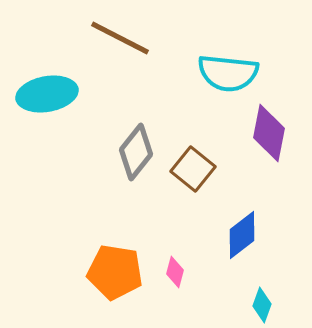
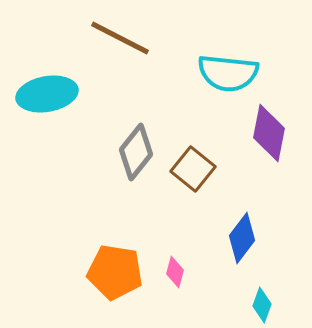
blue diamond: moved 3 px down; rotated 15 degrees counterclockwise
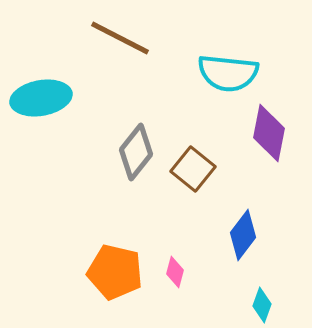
cyan ellipse: moved 6 px left, 4 px down
blue diamond: moved 1 px right, 3 px up
orange pentagon: rotated 4 degrees clockwise
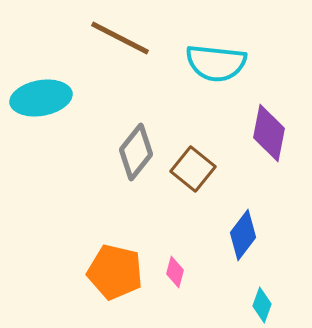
cyan semicircle: moved 12 px left, 10 px up
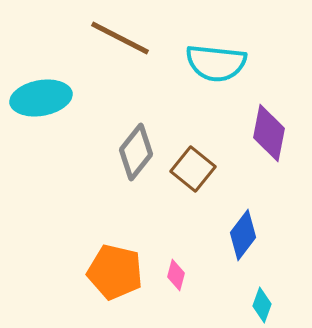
pink diamond: moved 1 px right, 3 px down
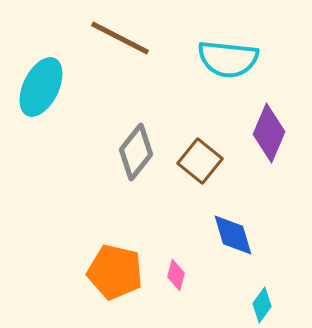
cyan semicircle: moved 12 px right, 4 px up
cyan ellipse: moved 11 px up; rotated 54 degrees counterclockwise
purple diamond: rotated 12 degrees clockwise
brown square: moved 7 px right, 8 px up
blue diamond: moved 10 px left; rotated 54 degrees counterclockwise
cyan diamond: rotated 16 degrees clockwise
